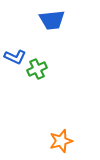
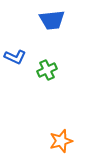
green cross: moved 10 px right, 1 px down
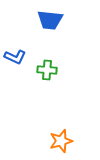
blue trapezoid: moved 2 px left; rotated 12 degrees clockwise
green cross: rotated 30 degrees clockwise
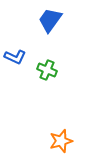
blue trapezoid: rotated 120 degrees clockwise
green cross: rotated 18 degrees clockwise
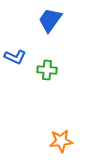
green cross: rotated 18 degrees counterclockwise
orange star: rotated 10 degrees clockwise
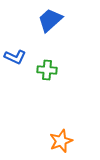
blue trapezoid: rotated 12 degrees clockwise
orange star: rotated 15 degrees counterclockwise
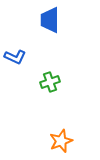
blue trapezoid: rotated 48 degrees counterclockwise
green cross: moved 3 px right, 12 px down; rotated 24 degrees counterclockwise
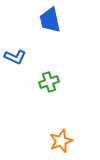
blue trapezoid: rotated 12 degrees counterclockwise
green cross: moved 1 px left
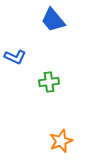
blue trapezoid: moved 3 px right; rotated 28 degrees counterclockwise
green cross: rotated 12 degrees clockwise
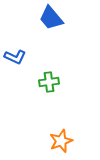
blue trapezoid: moved 2 px left, 2 px up
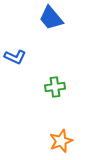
green cross: moved 6 px right, 5 px down
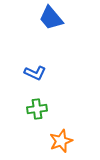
blue L-shape: moved 20 px right, 16 px down
green cross: moved 18 px left, 22 px down
